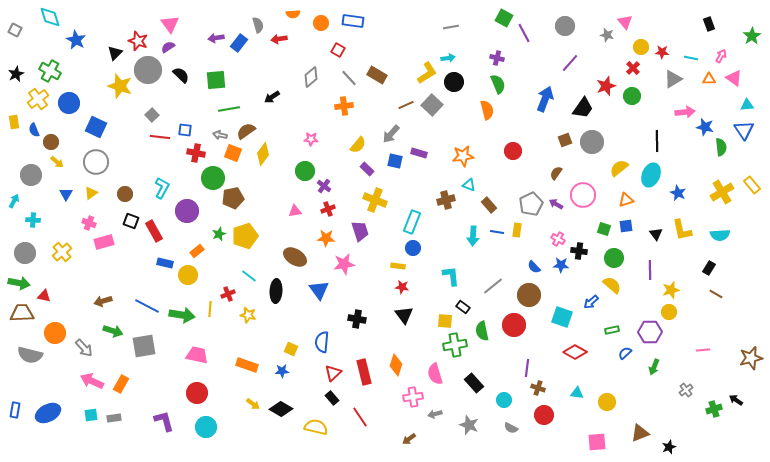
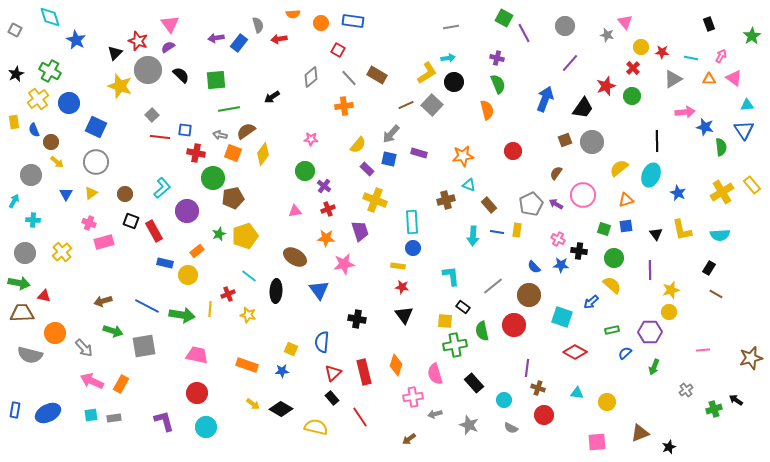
blue square at (395, 161): moved 6 px left, 2 px up
cyan L-shape at (162, 188): rotated 20 degrees clockwise
cyan rectangle at (412, 222): rotated 25 degrees counterclockwise
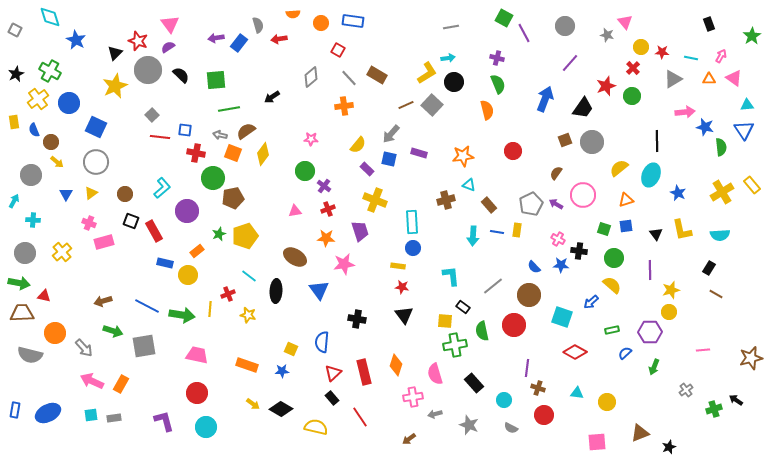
yellow star at (120, 86): moved 5 px left; rotated 30 degrees clockwise
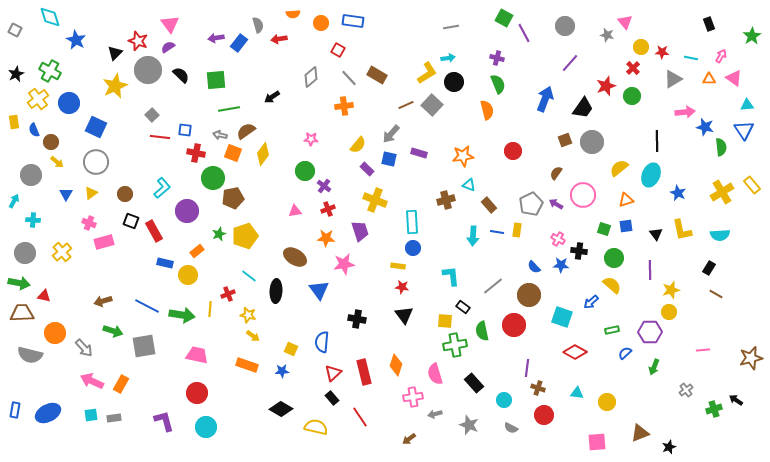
yellow arrow at (253, 404): moved 68 px up
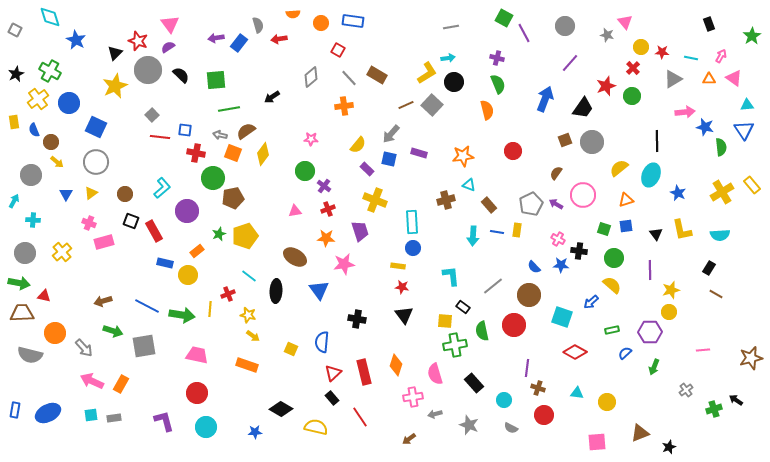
blue star at (282, 371): moved 27 px left, 61 px down
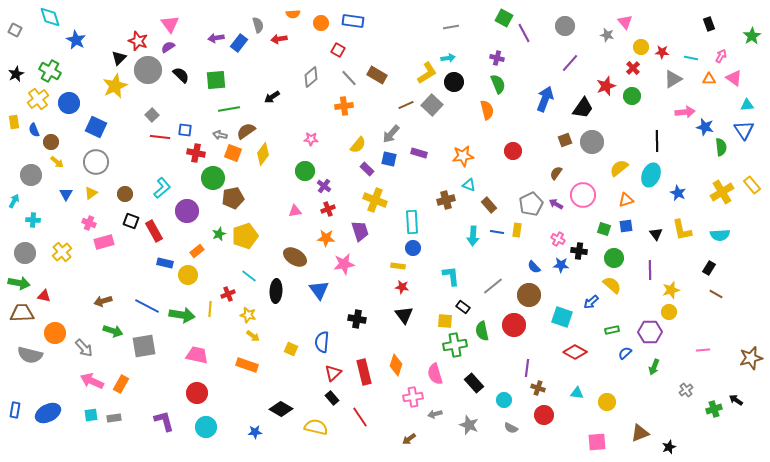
black triangle at (115, 53): moved 4 px right, 5 px down
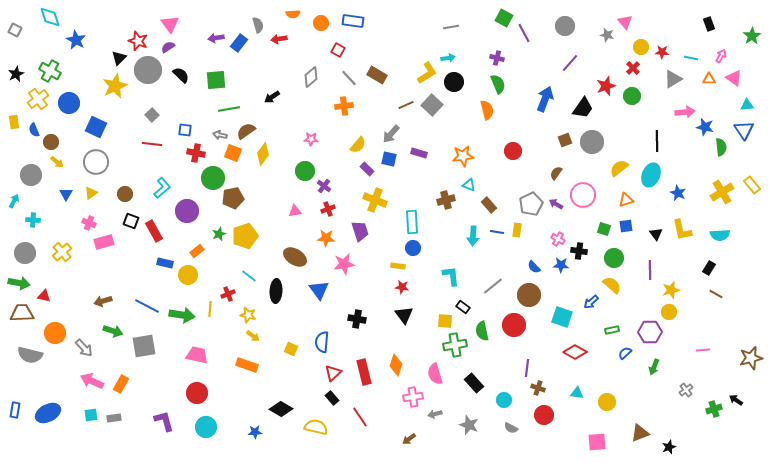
red line at (160, 137): moved 8 px left, 7 px down
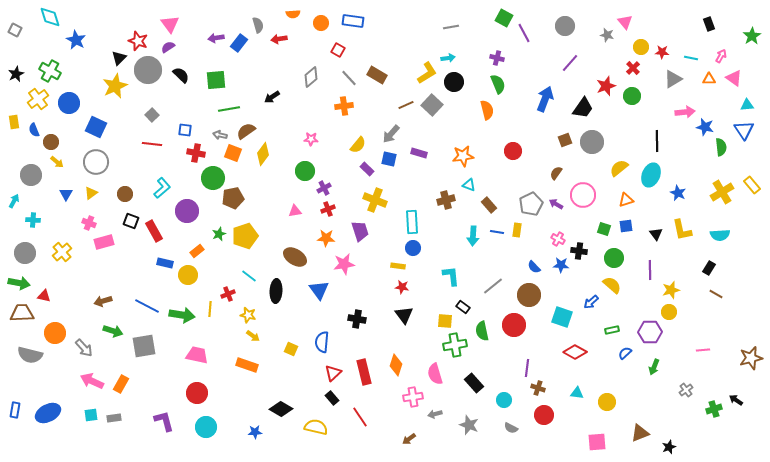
purple cross at (324, 186): moved 2 px down; rotated 24 degrees clockwise
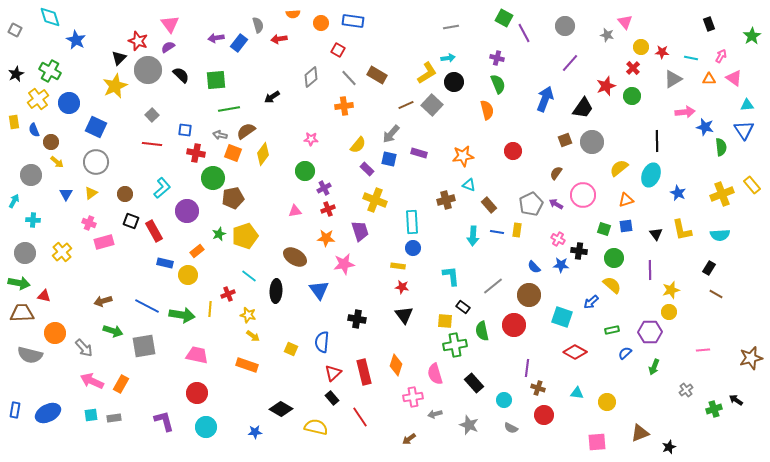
yellow cross at (722, 192): moved 2 px down; rotated 10 degrees clockwise
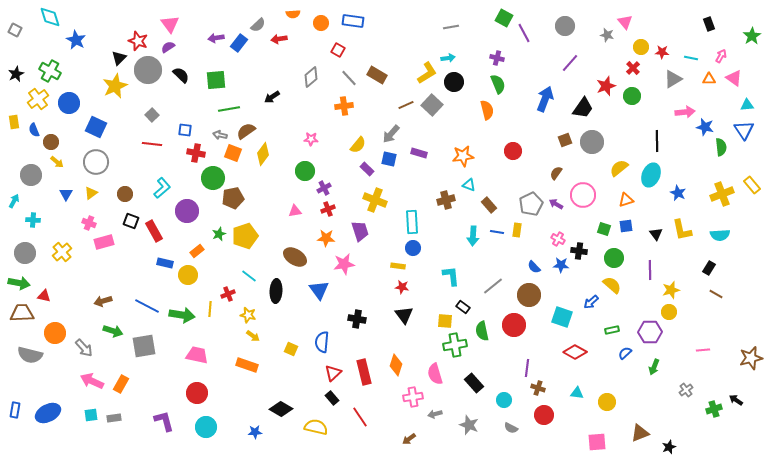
gray semicircle at (258, 25): rotated 63 degrees clockwise
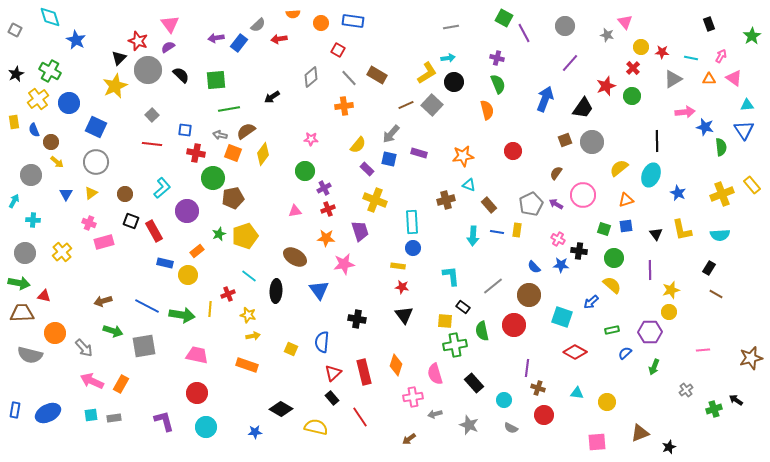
yellow arrow at (253, 336): rotated 48 degrees counterclockwise
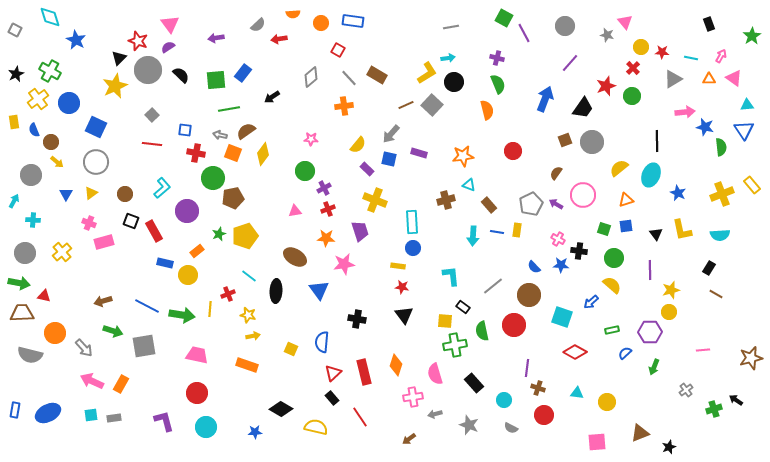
blue rectangle at (239, 43): moved 4 px right, 30 px down
